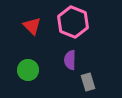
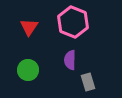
red triangle: moved 3 px left, 1 px down; rotated 18 degrees clockwise
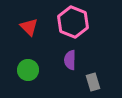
red triangle: rotated 18 degrees counterclockwise
gray rectangle: moved 5 px right
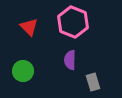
green circle: moved 5 px left, 1 px down
